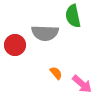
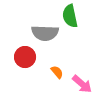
green semicircle: moved 3 px left
red circle: moved 10 px right, 12 px down
orange semicircle: moved 1 px right, 1 px up
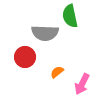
orange semicircle: rotated 88 degrees counterclockwise
pink arrow: rotated 75 degrees clockwise
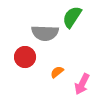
green semicircle: moved 2 px right, 1 px down; rotated 45 degrees clockwise
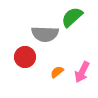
green semicircle: rotated 15 degrees clockwise
gray semicircle: moved 1 px down
pink arrow: moved 12 px up
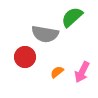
gray semicircle: rotated 8 degrees clockwise
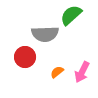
green semicircle: moved 1 px left, 2 px up
gray semicircle: rotated 12 degrees counterclockwise
